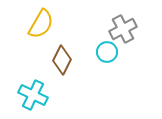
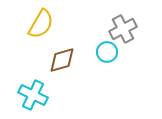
brown diamond: rotated 48 degrees clockwise
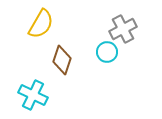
brown diamond: rotated 56 degrees counterclockwise
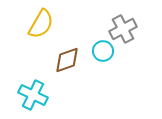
cyan circle: moved 4 px left, 1 px up
brown diamond: moved 5 px right; rotated 52 degrees clockwise
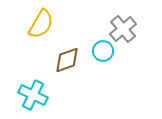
gray cross: rotated 12 degrees counterclockwise
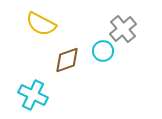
yellow semicircle: rotated 88 degrees clockwise
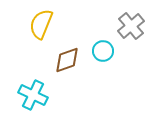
yellow semicircle: rotated 84 degrees clockwise
gray cross: moved 8 px right, 3 px up
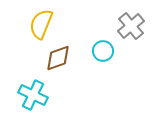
brown diamond: moved 9 px left, 2 px up
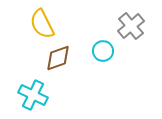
yellow semicircle: moved 1 px right; rotated 48 degrees counterclockwise
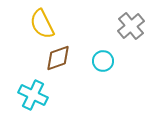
cyan circle: moved 10 px down
